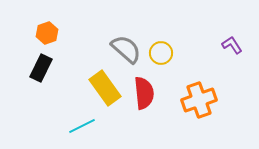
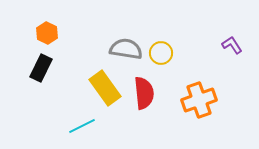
orange hexagon: rotated 15 degrees counterclockwise
gray semicircle: rotated 32 degrees counterclockwise
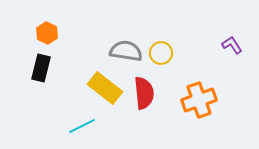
gray semicircle: moved 2 px down
black rectangle: rotated 12 degrees counterclockwise
yellow rectangle: rotated 16 degrees counterclockwise
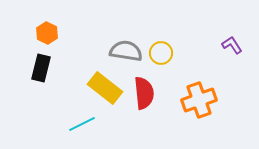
cyan line: moved 2 px up
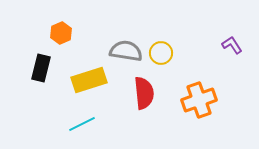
orange hexagon: moved 14 px right; rotated 10 degrees clockwise
yellow rectangle: moved 16 px left, 8 px up; rotated 56 degrees counterclockwise
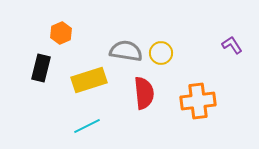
orange cross: moved 1 px left, 1 px down; rotated 12 degrees clockwise
cyan line: moved 5 px right, 2 px down
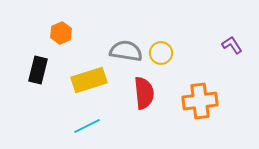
black rectangle: moved 3 px left, 2 px down
orange cross: moved 2 px right
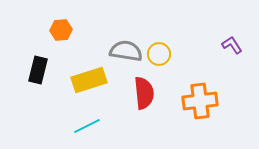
orange hexagon: moved 3 px up; rotated 20 degrees clockwise
yellow circle: moved 2 px left, 1 px down
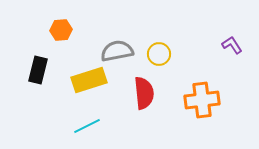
gray semicircle: moved 9 px left; rotated 20 degrees counterclockwise
orange cross: moved 2 px right, 1 px up
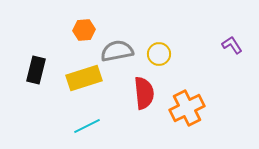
orange hexagon: moved 23 px right
black rectangle: moved 2 px left
yellow rectangle: moved 5 px left, 2 px up
orange cross: moved 15 px left, 8 px down; rotated 20 degrees counterclockwise
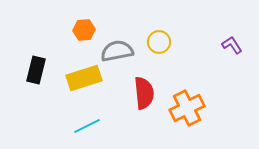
yellow circle: moved 12 px up
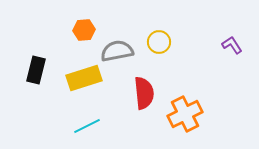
orange cross: moved 2 px left, 6 px down
